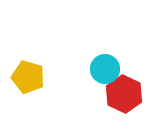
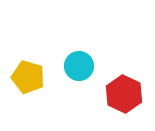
cyan circle: moved 26 px left, 3 px up
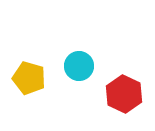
yellow pentagon: moved 1 px right, 1 px down
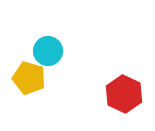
cyan circle: moved 31 px left, 15 px up
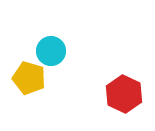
cyan circle: moved 3 px right
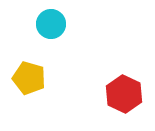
cyan circle: moved 27 px up
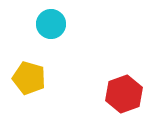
red hexagon: rotated 15 degrees clockwise
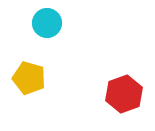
cyan circle: moved 4 px left, 1 px up
